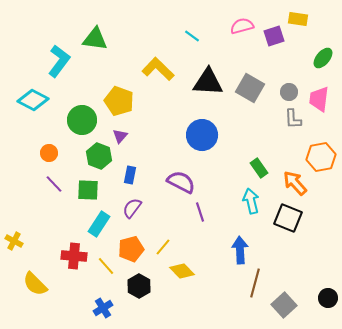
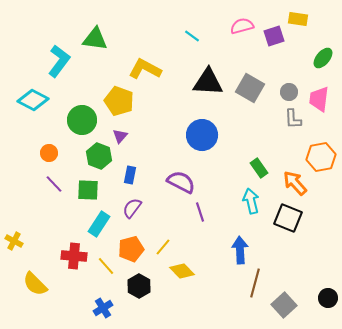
yellow L-shape at (158, 69): moved 13 px left; rotated 16 degrees counterclockwise
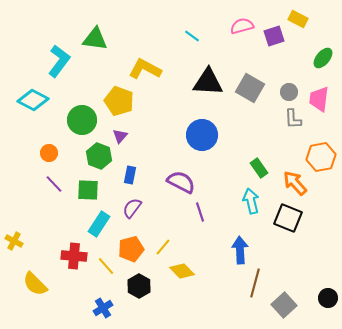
yellow rectangle at (298, 19): rotated 18 degrees clockwise
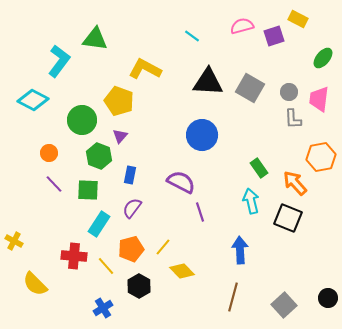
brown line at (255, 283): moved 22 px left, 14 px down
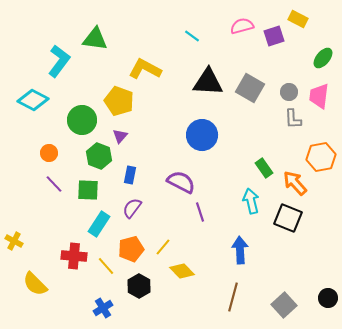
pink trapezoid at (319, 99): moved 3 px up
green rectangle at (259, 168): moved 5 px right
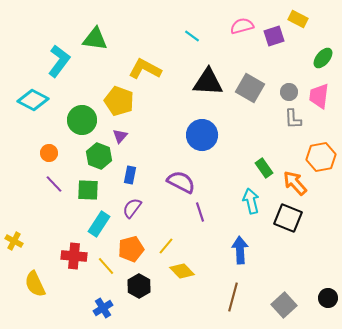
yellow line at (163, 247): moved 3 px right, 1 px up
yellow semicircle at (35, 284): rotated 20 degrees clockwise
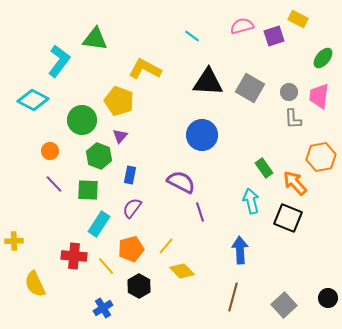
orange circle at (49, 153): moved 1 px right, 2 px up
yellow cross at (14, 241): rotated 30 degrees counterclockwise
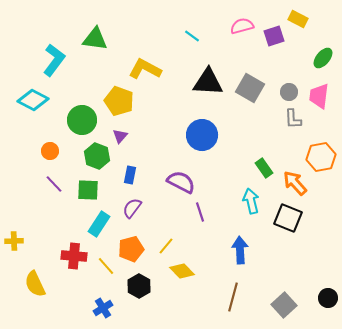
cyan L-shape at (59, 61): moved 5 px left, 1 px up
green hexagon at (99, 156): moved 2 px left
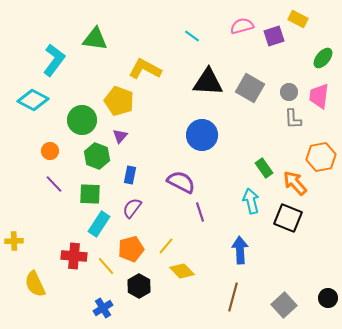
green square at (88, 190): moved 2 px right, 4 px down
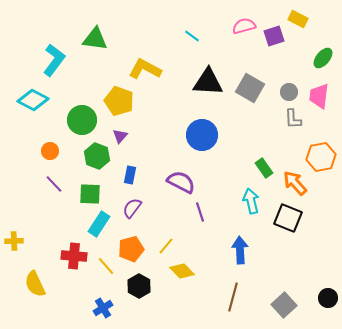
pink semicircle at (242, 26): moved 2 px right
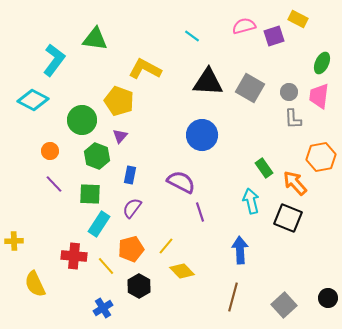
green ellipse at (323, 58): moved 1 px left, 5 px down; rotated 15 degrees counterclockwise
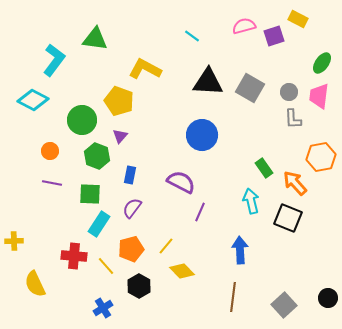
green ellipse at (322, 63): rotated 10 degrees clockwise
purple line at (54, 184): moved 2 px left, 1 px up; rotated 36 degrees counterclockwise
purple line at (200, 212): rotated 42 degrees clockwise
brown line at (233, 297): rotated 8 degrees counterclockwise
